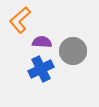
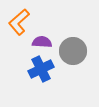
orange L-shape: moved 1 px left, 2 px down
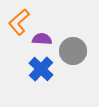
purple semicircle: moved 3 px up
blue cross: rotated 20 degrees counterclockwise
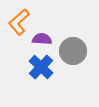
blue cross: moved 2 px up
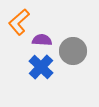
purple semicircle: moved 1 px down
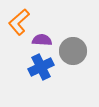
blue cross: rotated 20 degrees clockwise
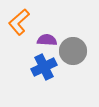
purple semicircle: moved 5 px right
blue cross: moved 3 px right
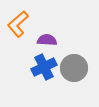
orange L-shape: moved 1 px left, 2 px down
gray circle: moved 1 px right, 17 px down
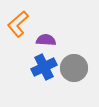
purple semicircle: moved 1 px left
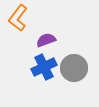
orange L-shape: moved 6 px up; rotated 12 degrees counterclockwise
purple semicircle: rotated 24 degrees counterclockwise
